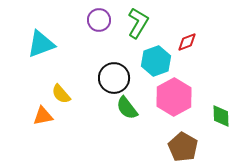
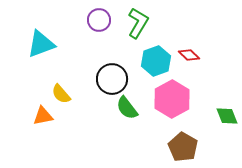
red diamond: moved 2 px right, 13 px down; rotated 65 degrees clockwise
black circle: moved 2 px left, 1 px down
pink hexagon: moved 2 px left, 2 px down
green diamond: moved 6 px right; rotated 20 degrees counterclockwise
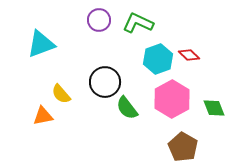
green L-shape: rotated 96 degrees counterclockwise
cyan hexagon: moved 2 px right, 2 px up
black circle: moved 7 px left, 3 px down
green diamond: moved 13 px left, 8 px up
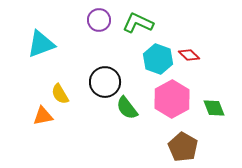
cyan hexagon: rotated 20 degrees counterclockwise
yellow semicircle: moved 1 px left; rotated 10 degrees clockwise
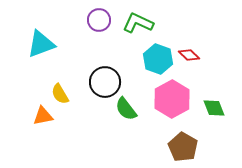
green semicircle: moved 1 px left, 1 px down
